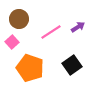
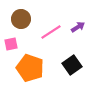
brown circle: moved 2 px right
pink square: moved 1 px left, 2 px down; rotated 32 degrees clockwise
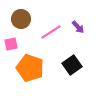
purple arrow: rotated 80 degrees clockwise
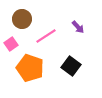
brown circle: moved 1 px right
pink line: moved 5 px left, 4 px down
pink square: rotated 24 degrees counterclockwise
black square: moved 1 px left, 1 px down; rotated 18 degrees counterclockwise
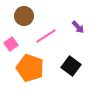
brown circle: moved 2 px right, 3 px up
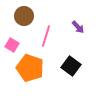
pink line: rotated 40 degrees counterclockwise
pink square: moved 1 px right, 1 px down; rotated 24 degrees counterclockwise
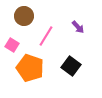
pink line: rotated 15 degrees clockwise
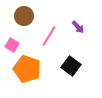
pink line: moved 3 px right
orange pentagon: moved 3 px left, 1 px down
